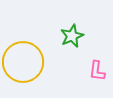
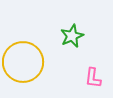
pink L-shape: moved 4 px left, 7 px down
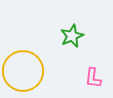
yellow circle: moved 9 px down
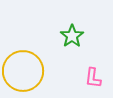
green star: rotated 10 degrees counterclockwise
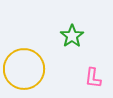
yellow circle: moved 1 px right, 2 px up
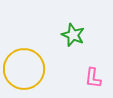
green star: moved 1 px right, 1 px up; rotated 15 degrees counterclockwise
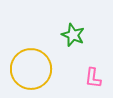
yellow circle: moved 7 px right
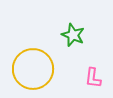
yellow circle: moved 2 px right
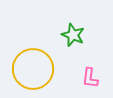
pink L-shape: moved 3 px left
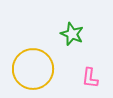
green star: moved 1 px left, 1 px up
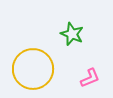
pink L-shape: rotated 120 degrees counterclockwise
